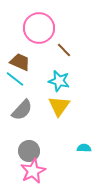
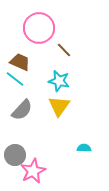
gray circle: moved 14 px left, 4 px down
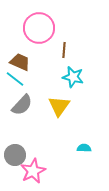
brown line: rotated 49 degrees clockwise
cyan star: moved 14 px right, 4 px up
gray semicircle: moved 5 px up
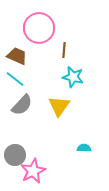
brown trapezoid: moved 3 px left, 6 px up
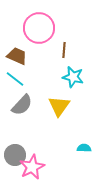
pink star: moved 1 px left, 4 px up
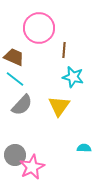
brown trapezoid: moved 3 px left, 1 px down
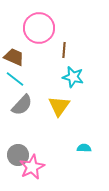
gray circle: moved 3 px right
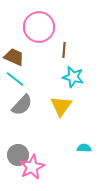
pink circle: moved 1 px up
yellow triangle: moved 2 px right
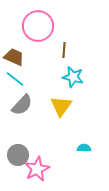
pink circle: moved 1 px left, 1 px up
pink star: moved 5 px right, 2 px down
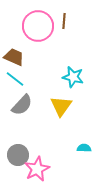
brown line: moved 29 px up
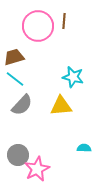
brown trapezoid: rotated 40 degrees counterclockwise
yellow triangle: rotated 50 degrees clockwise
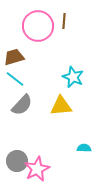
cyan star: rotated 10 degrees clockwise
gray circle: moved 1 px left, 6 px down
